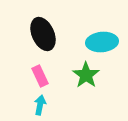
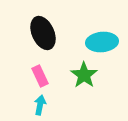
black ellipse: moved 1 px up
green star: moved 2 px left
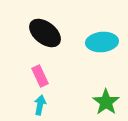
black ellipse: moved 2 px right; rotated 28 degrees counterclockwise
green star: moved 22 px right, 27 px down
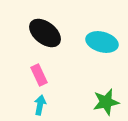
cyan ellipse: rotated 20 degrees clockwise
pink rectangle: moved 1 px left, 1 px up
green star: rotated 24 degrees clockwise
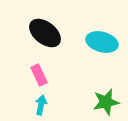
cyan arrow: moved 1 px right
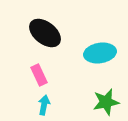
cyan ellipse: moved 2 px left, 11 px down; rotated 24 degrees counterclockwise
cyan arrow: moved 3 px right
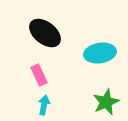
green star: rotated 12 degrees counterclockwise
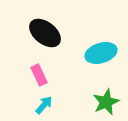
cyan ellipse: moved 1 px right; rotated 8 degrees counterclockwise
cyan arrow: rotated 30 degrees clockwise
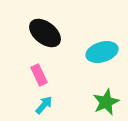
cyan ellipse: moved 1 px right, 1 px up
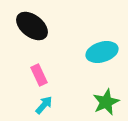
black ellipse: moved 13 px left, 7 px up
